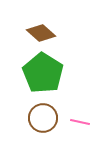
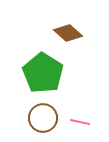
brown diamond: moved 27 px right
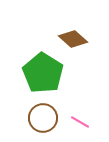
brown diamond: moved 5 px right, 6 px down
pink line: rotated 18 degrees clockwise
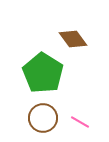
brown diamond: rotated 12 degrees clockwise
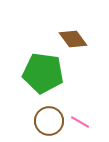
green pentagon: rotated 24 degrees counterclockwise
brown circle: moved 6 px right, 3 px down
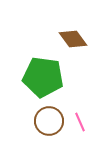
green pentagon: moved 4 px down
pink line: rotated 36 degrees clockwise
